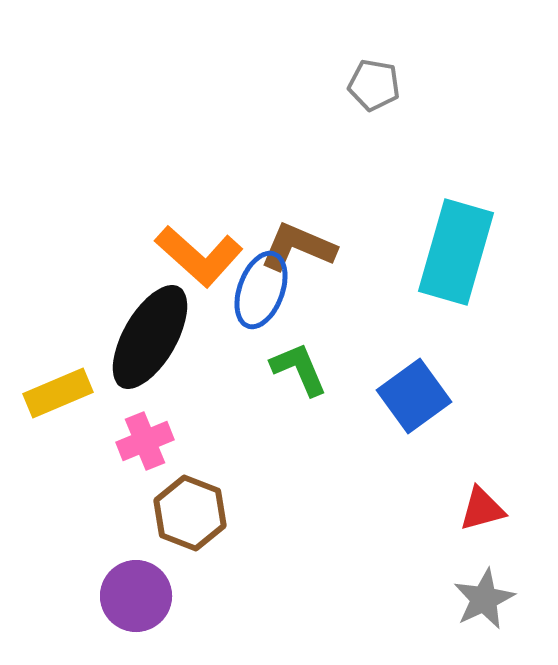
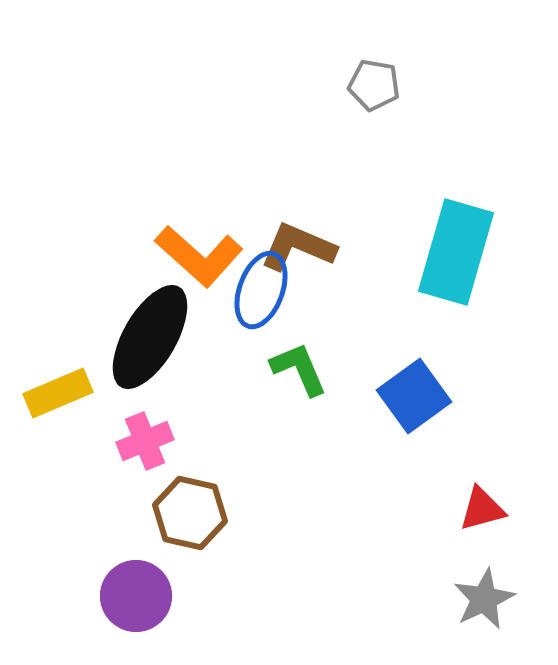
brown hexagon: rotated 8 degrees counterclockwise
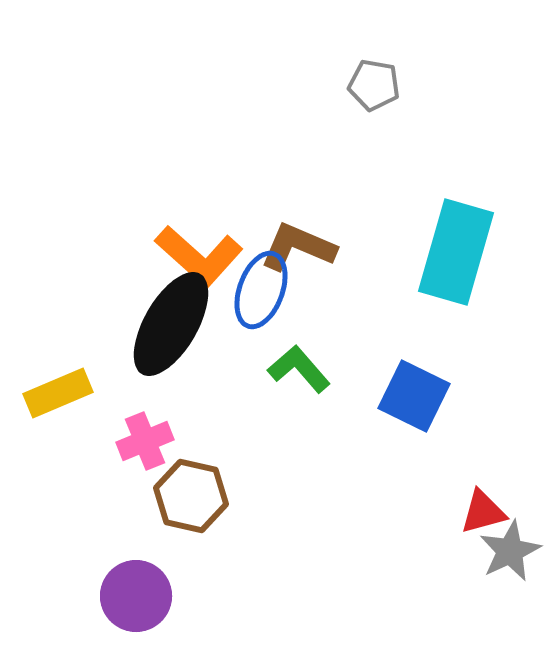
black ellipse: moved 21 px right, 13 px up
green L-shape: rotated 18 degrees counterclockwise
blue square: rotated 28 degrees counterclockwise
red triangle: moved 1 px right, 3 px down
brown hexagon: moved 1 px right, 17 px up
gray star: moved 26 px right, 48 px up
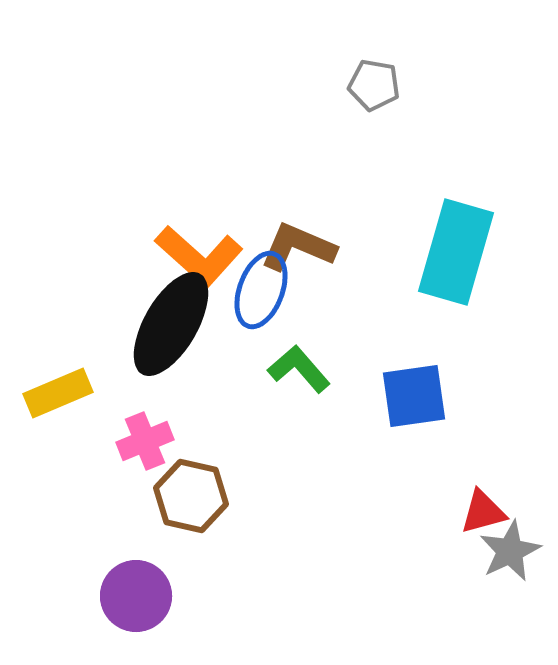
blue square: rotated 34 degrees counterclockwise
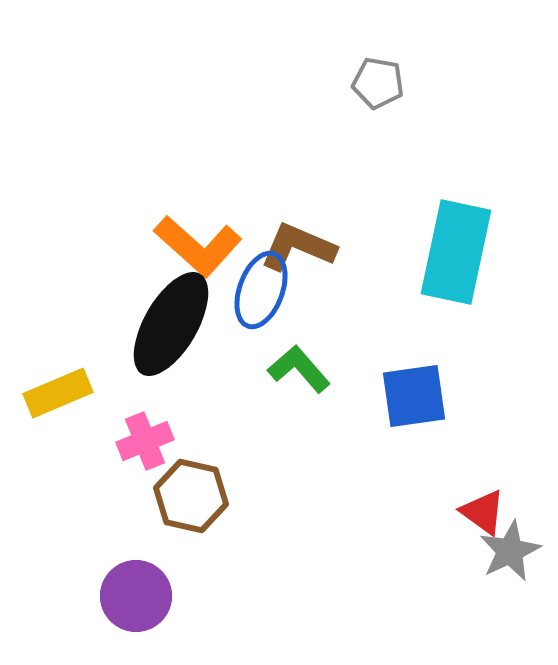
gray pentagon: moved 4 px right, 2 px up
cyan rectangle: rotated 4 degrees counterclockwise
orange L-shape: moved 1 px left, 10 px up
red triangle: rotated 51 degrees clockwise
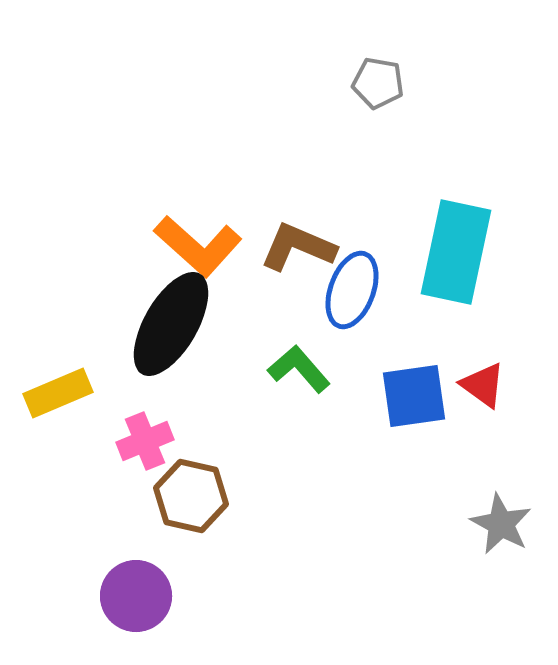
blue ellipse: moved 91 px right
red triangle: moved 127 px up
gray star: moved 9 px left, 27 px up; rotated 18 degrees counterclockwise
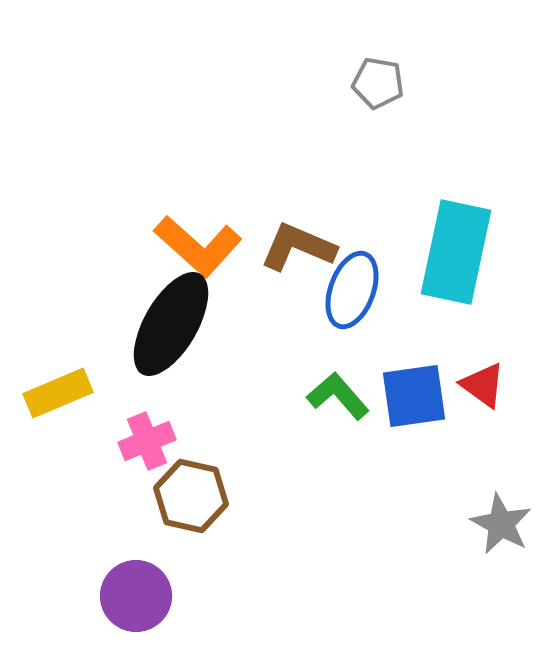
green L-shape: moved 39 px right, 27 px down
pink cross: moved 2 px right
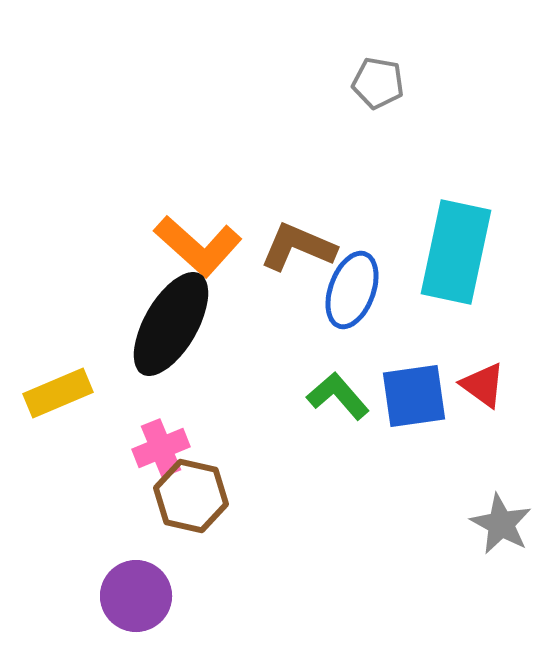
pink cross: moved 14 px right, 7 px down
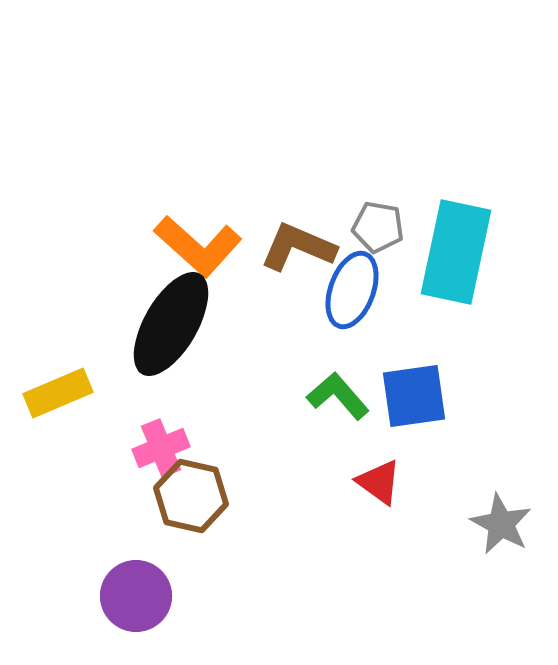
gray pentagon: moved 144 px down
red triangle: moved 104 px left, 97 px down
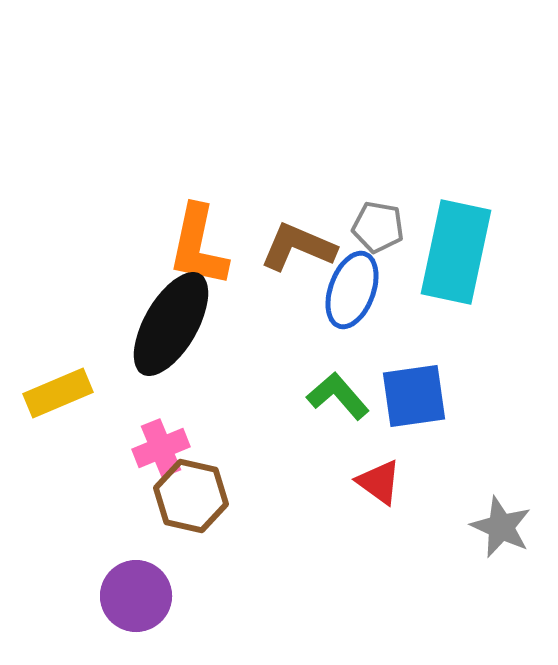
orange L-shape: rotated 60 degrees clockwise
gray star: moved 3 px down; rotated 4 degrees counterclockwise
